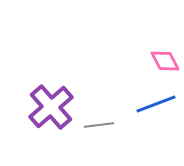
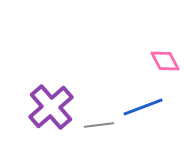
blue line: moved 13 px left, 3 px down
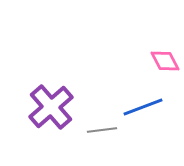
gray line: moved 3 px right, 5 px down
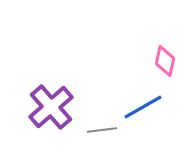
pink diamond: rotated 40 degrees clockwise
blue line: rotated 9 degrees counterclockwise
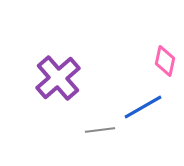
purple cross: moved 7 px right, 29 px up
gray line: moved 2 px left
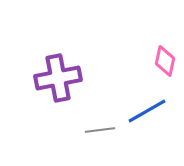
purple cross: rotated 30 degrees clockwise
blue line: moved 4 px right, 4 px down
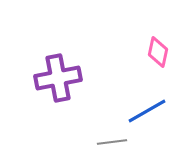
pink diamond: moved 7 px left, 9 px up
gray line: moved 12 px right, 12 px down
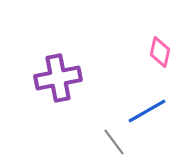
pink diamond: moved 2 px right
gray line: moved 2 px right; rotated 60 degrees clockwise
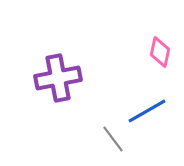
gray line: moved 1 px left, 3 px up
